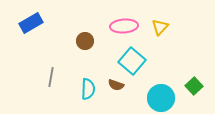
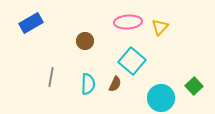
pink ellipse: moved 4 px right, 4 px up
brown semicircle: moved 1 px left, 1 px up; rotated 84 degrees counterclockwise
cyan semicircle: moved 5 px up
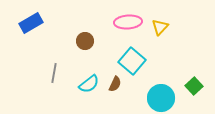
gray line: moved 3 px right, 4 px up
cyan semicircle: moved 1 px right; rotated 50 degrees clockwise
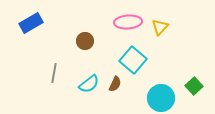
cyan square: moved 1 px right, 1 px up
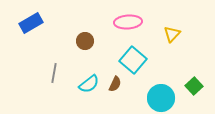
yellow triangle: moved 12 px right, 7 px down
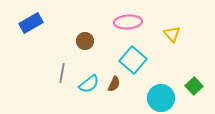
yellow triangle: rotated 24 degrees counterclockwise
gray line: moved 8 px right
brown semicircle: moved 1 px left
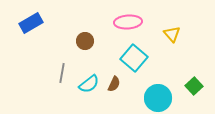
cyan square: moved 1 px right, 2 px up
cyan circle: moved 3 px left
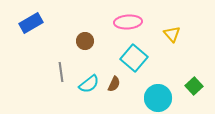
gray line: moved 1 px left, 1 px up; rotated 18 degrees counterclockwise
